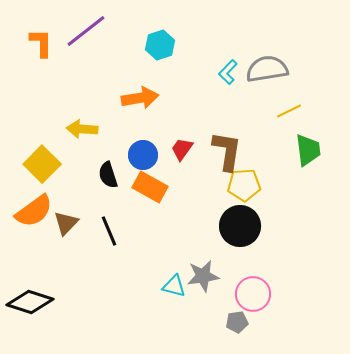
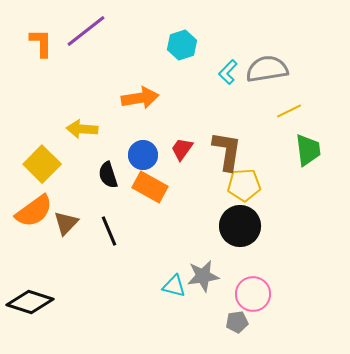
cyan hexagon: moved 22 px right
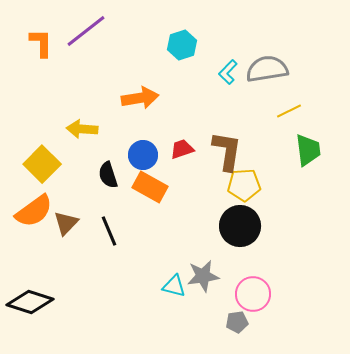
red trapezoid: rotated 35 degrees clockwise
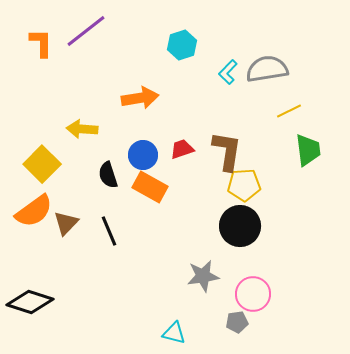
cyan triangle: moved 47 px down
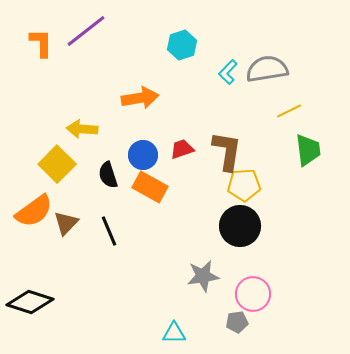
yellow square: moved 15 px right
cyan triangle: rotated 15 degrees counterclockwise
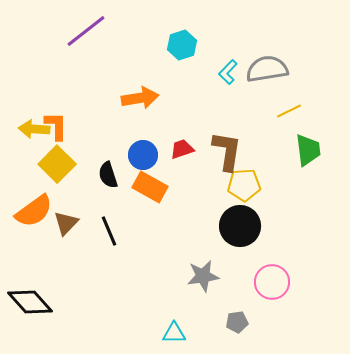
orange L-shape: moved 15 px right, 83 px down
yellow arrow: moved 48 px left
pink circle: moved 19 px right, 12 px up
black diamond: rotated 30 degrees clockwise
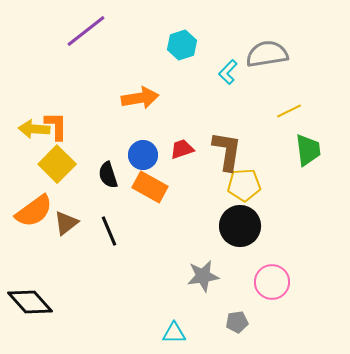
gray semicircle: moved 15 px up
brown triangle: rotated 8 degrees clockwise
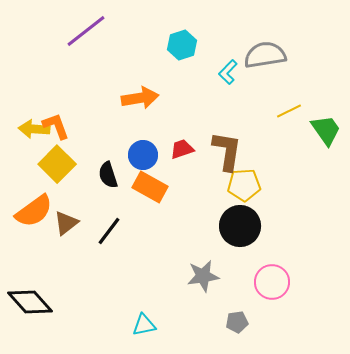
gray semicircle: moved 2 px left, 1 px down
orange L-shape: rotated 20 degrees counterclockwise
green trapezoid: moved 18 px right, 20 px up; rotated 28 degrees counterclockwise
black line: rotated 60 degrees clockwise
cyan triangle: moved 30 px left, 8 px up; rotated 10 degrees counterclockwise
